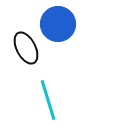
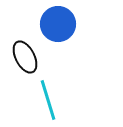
black ellipse: moved 1 px left, 9 px down
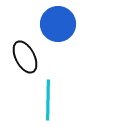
cyan line: rotated 18 degrees clockwise
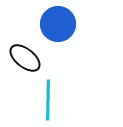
black ellipse: moved 1 px down; rotated 24 degrees counterclockwise
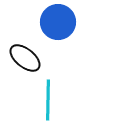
blue circle: moved 2 px up
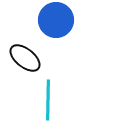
blue circle: moved 2 px left, 2 px up
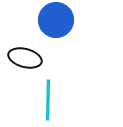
black ellipse: rotated 24 degrees counterclockwise
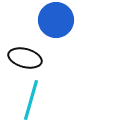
cyan line: moved 17 px left; rotated 15 degrees clockwise
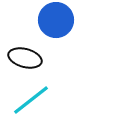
cyan line: rotated 36 degrees clockwise
